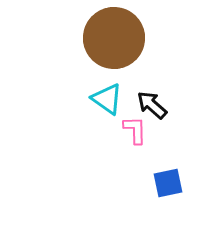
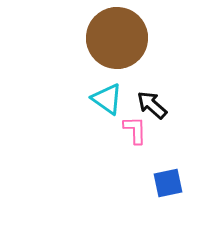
brown circle: moved 3 px right
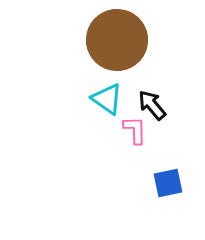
brown circle: moved 2 px down
black arrow: rotated 8 degrees clockwise
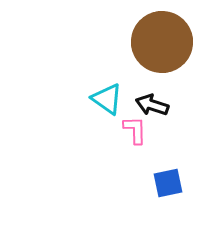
brown circle: moved 45 px right, 2 px down
black arrow: rotated 32 degrees counterclockwise
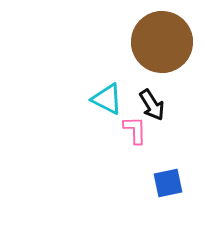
cyan triangle: rotated 8 degrees counterclockwise
black arrow: rotated 140 degrees counterclockwise
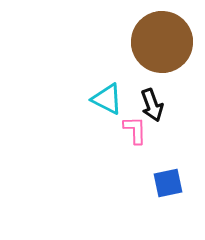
black arrow: rotated 12 degrees clockwise
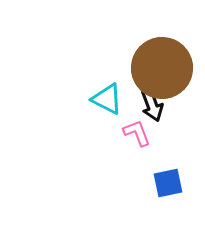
brown circle: moved 26 px down
pink L-shape: moved 2 px right, 3 px down; rotated 20 degrees counterclockwise
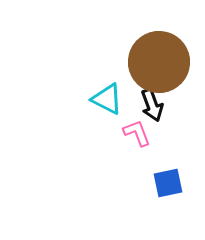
brown circle: moved 3 px left, 6 px up
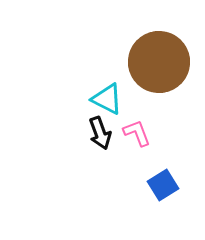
black arrow: moved 52 px left, 28 px down
blue square: moved 5 px left, 2 px down; rotated 20 degrees counterclockwise
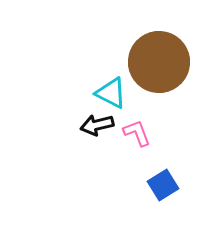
cyan triangle: moved 4 px right, 6 px up
black arrow: moved 3 px left, 8 px up; rotated 96 degrees clockwise
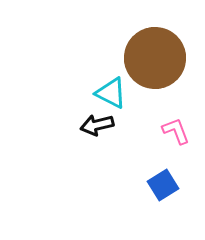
brown circle: moved 4 px left, 4 px up
pink L-shape: moved 39 px right, 2 px up
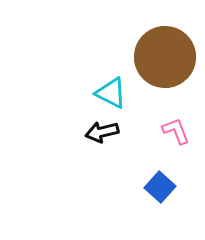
brown circle: moved 10 px right, 1 px up
black arrow: moved 5 px right, 7 px down
blue square: moved 3 px left, 2 px down; rotated 16 degrees counterclockwise
